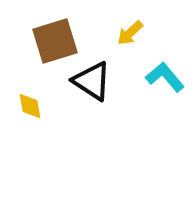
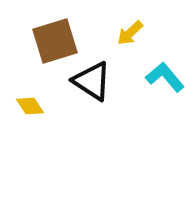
yellow diamond: rotated 24 degrees counterclockwise
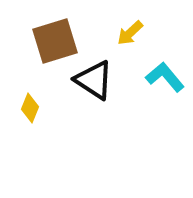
black triangle: moved 2 px right, 1 px up
yellow diamond: moved 2 px down; rotated 56 degrees clockwise
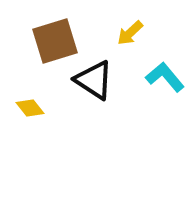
yellow diamond: rotated 60 degrees counterclockwise
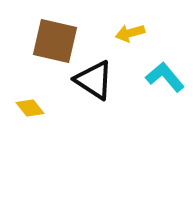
yellow arrow: rotated 28 degrees clockwise
brown square: rotated 30 degrees clockwise
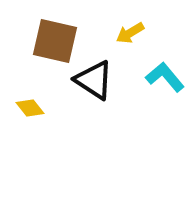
yellow arrow: rotated 16 degrees counterclockwise
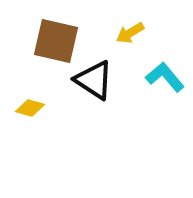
brown square: moved 1 px right
yellow diamond: rotated 36 degrees counterclockwise
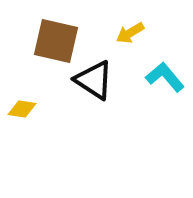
yellow diamond: moved 8 px left, 1 px down; rotated 8 degrees counterclockwise
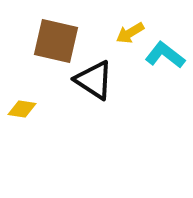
cyan L-shape: moved 22 px up; rotated 12 degrees counterclockwise
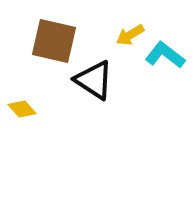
yellow arrow: moved 2 px down
brown square: moved 2 px left
yellow diamond: rotated 40 degrees clockwise
